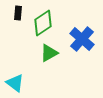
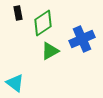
black rectangle: rotated 16 degrees counterclockwise
blue cross: rotated 25 degrees clockwise
green triangle: moved 1 px right, 2 px up
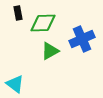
green diamond: rotated 32 degrees clockwise
cyan triangle: moved 1 px down
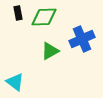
green diamond: moved 1 px right, 6 px up
cyan triangle: moved 2 px up
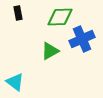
green diamond: moved 16 px right
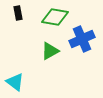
green diamond: moved 5 px left; rotated 12 degrees clockwise
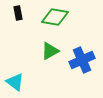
blue cross: moved 21 px down
